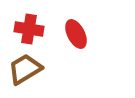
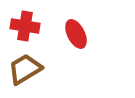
red cross: moved 4 px left, 3 px up
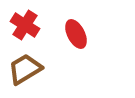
red cross: moved 1 px up; rotated 24 degrees clockwise
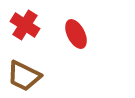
brown trapezoid: moved 1 px left, 7 px down; rotated 123 degrees counterclockwise
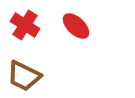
red ellipse: moved 8 px up; rotated 20 degrees counterclockwise
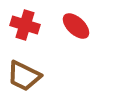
red cross: rotated 16 degrees counterclockwise
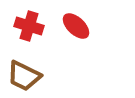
red cross: moved 4 px right, 1 px down
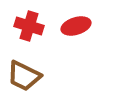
red ellipse: rotated 60 degrees counterclockwise
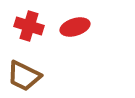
red ellipse: moved 1 px left, 1 px down
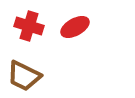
red ellipse: rotated 12 degrees counterclockwise
